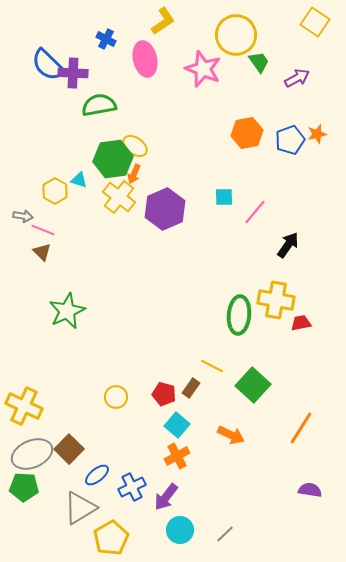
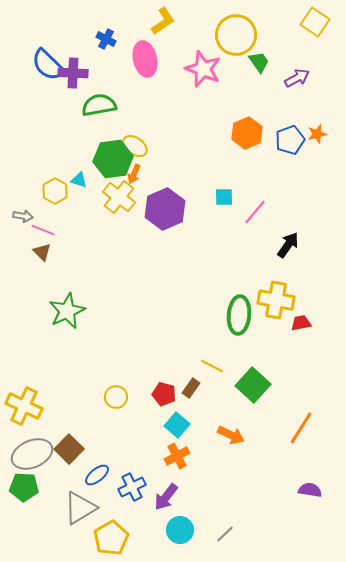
orange hexagon at (247, 133): rotated 12 degrees counterclockwise
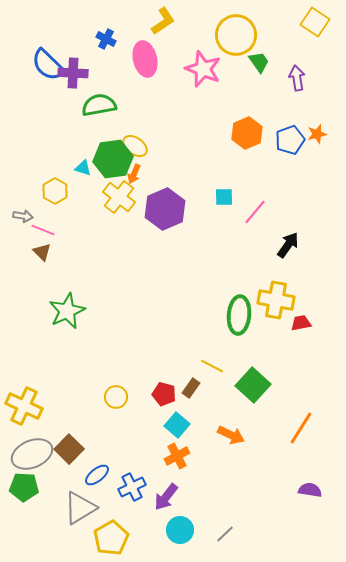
purple arrow at (297, 78): rotated 70 degrees counterclockwise
cyan triangle at (79, 180): moved 4 px right, 12 px up
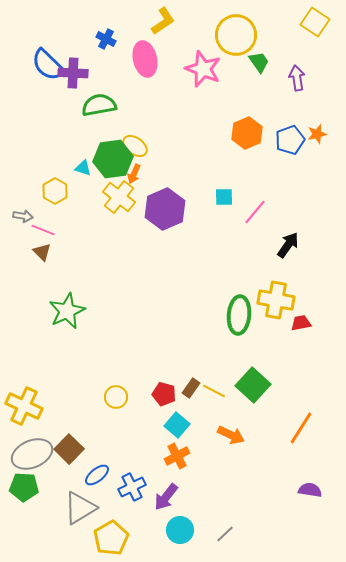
yellow line at (212, 366): moved 2 px right, 25 px down
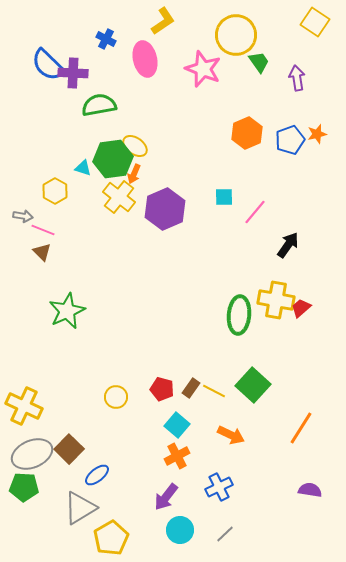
red trapezoid at (301, 323): moved 15 px up; rotated 30 degrees counterclockwise
red pentagon at (164, 394): moved 2 px left, 5 px up
blue cross at (132, 487): moved 87 px right
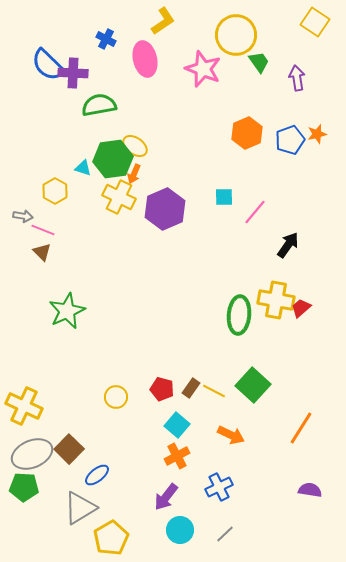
yellow cross at (119, 197): rotated 12 degrees counterclockwise
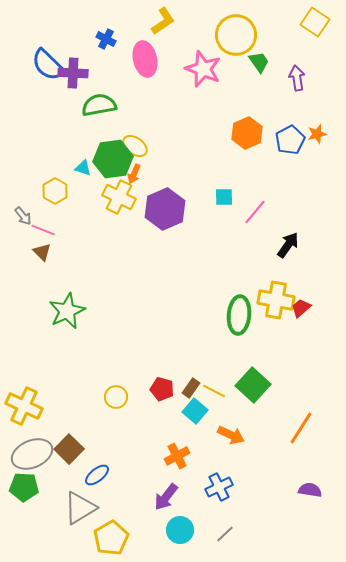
blue pentagon at (290, 140): rotated 8 degrees counterclockwise
gray arrow at (23, 216): rotated 42 degrees clockwise
cyan square at (177, 425): moved 18 px right, 14 px up
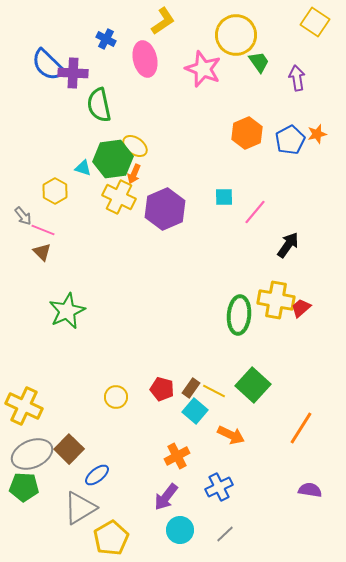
green semicircle at (99, 105): rotated 92 degrees counterclockwise
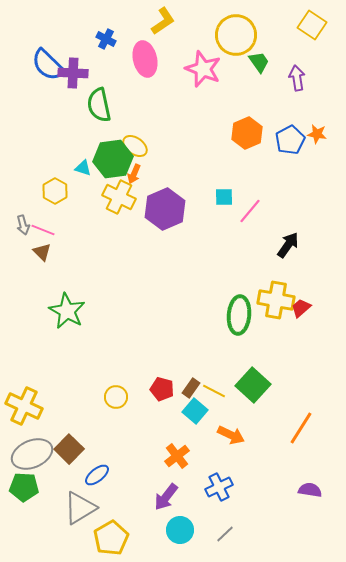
yellow square at (315, 22): moved 3 px left, 3 px down
orange star at (317, 134): rotated 24 degrees clockwise
pink line at (255, 212): moved 5 px left, 1 px up
gray arrow at (23, 216): moved 9 px down; rotated 24 degrees clockwise
green star at (67, 311): rotated 18 degrees counterclockwise
orange cross at (177, 456): rotated 10 degrees counterclockwise
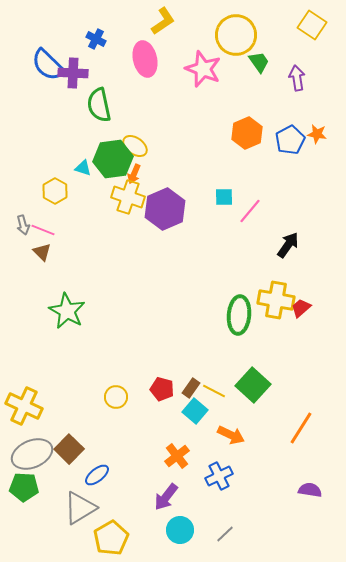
blue cross at (106, 39): moved 10 px left
yellow cross at (119, 197): moved 9 px right; rotated 8 degrees counterclockwise
blue cross at (219, 487): moved 11 px up
